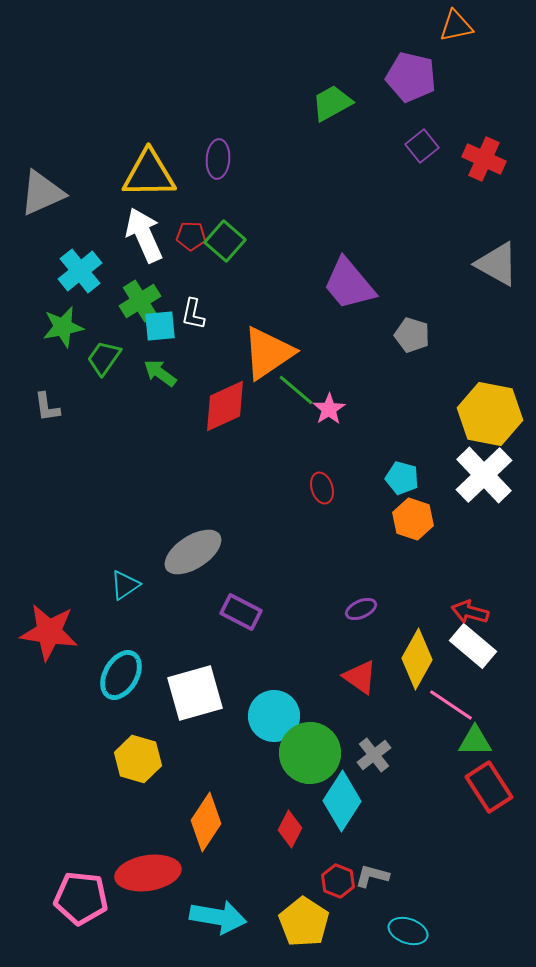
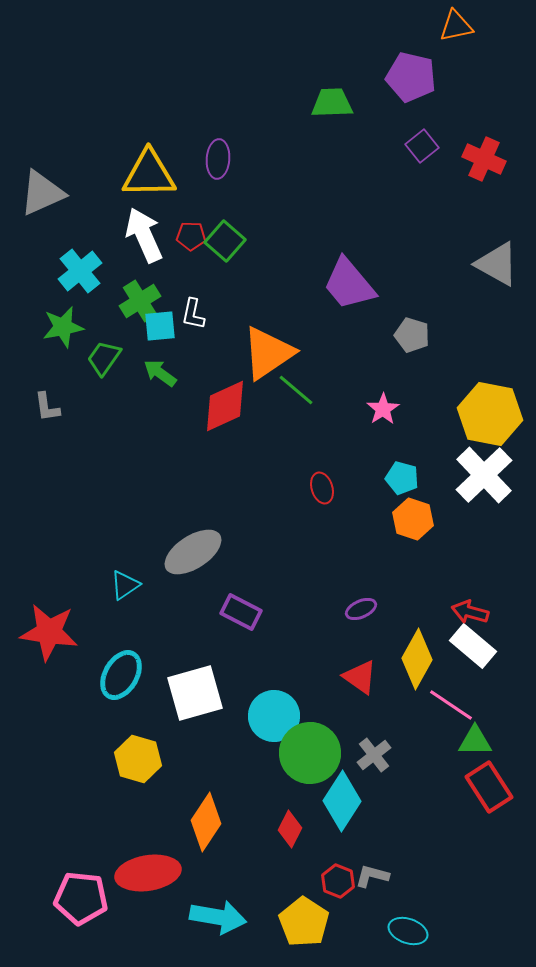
green trapezoid at (332, 103): rotated 27 degrees clockwise
pink star at (329, 409): moved 54 px right
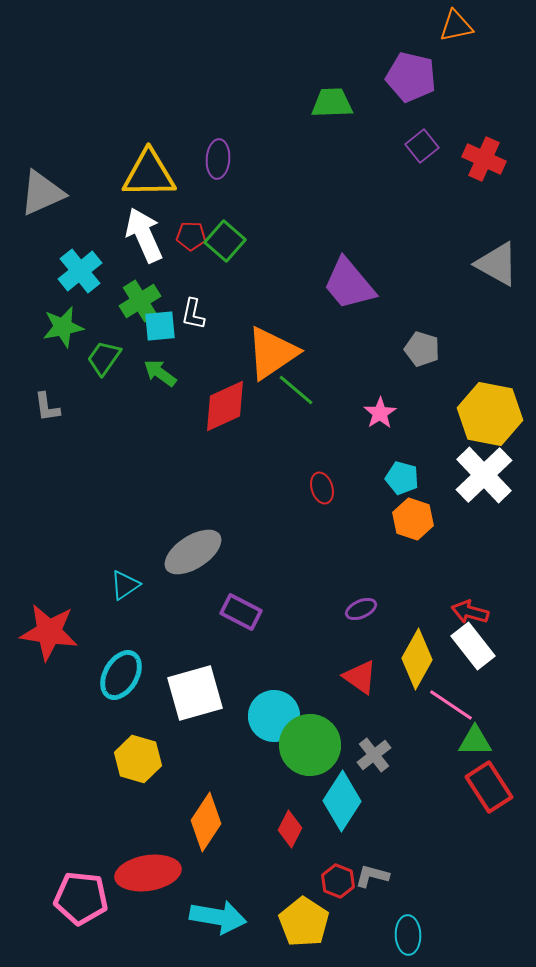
gray pentagon at (412, 335): moved 10 px right, 14 px down
orange triangle at (268, 353): moved 4 px right
pink star at (383, 409): moved 3 px left, 4 px down
white rectangle at (473, 646): rotated 12 degrees clockwise
green circle at (310, 753): moved 8 px up
cyan ellipse at (408, 931): moved 4 px down; rotated 69 degrees clockwise
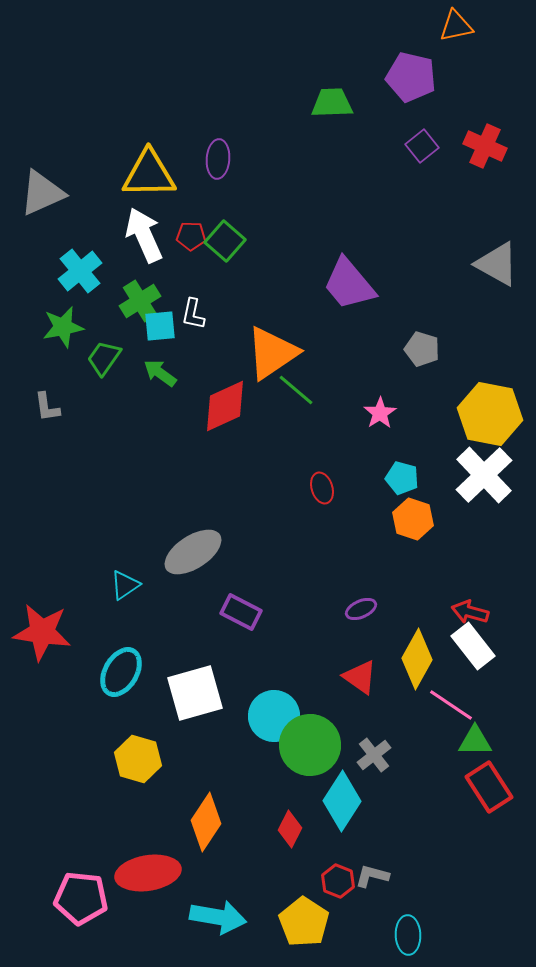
red cross at (484, 159): moved 1 px right, 13 px up
red star at (49, 632): moved 7 px left
cyan ellipse at (121, 675): moved 3 px up
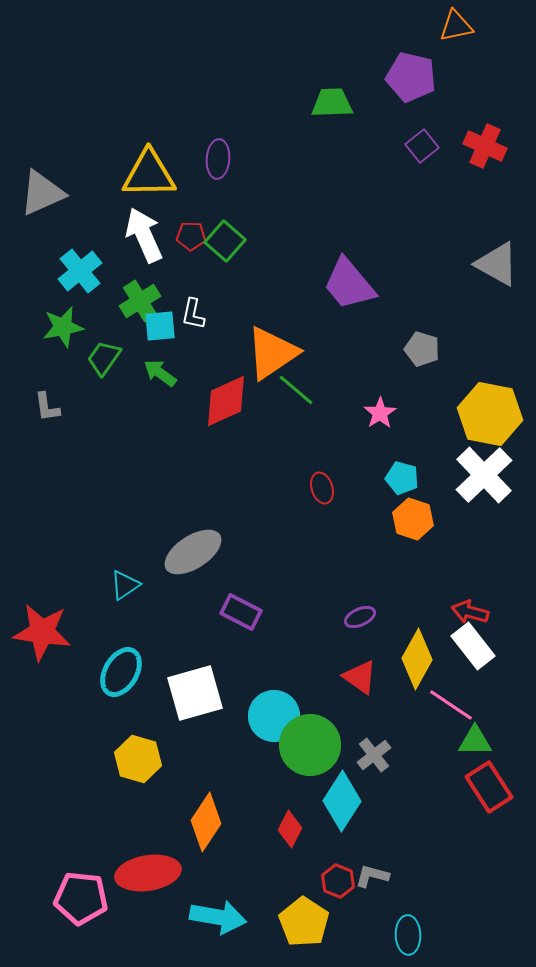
red diamond at (225, 406): moved 1 px right, 5 px up
purple ellipse at (361, 609): moved 1 px left, 8 px down
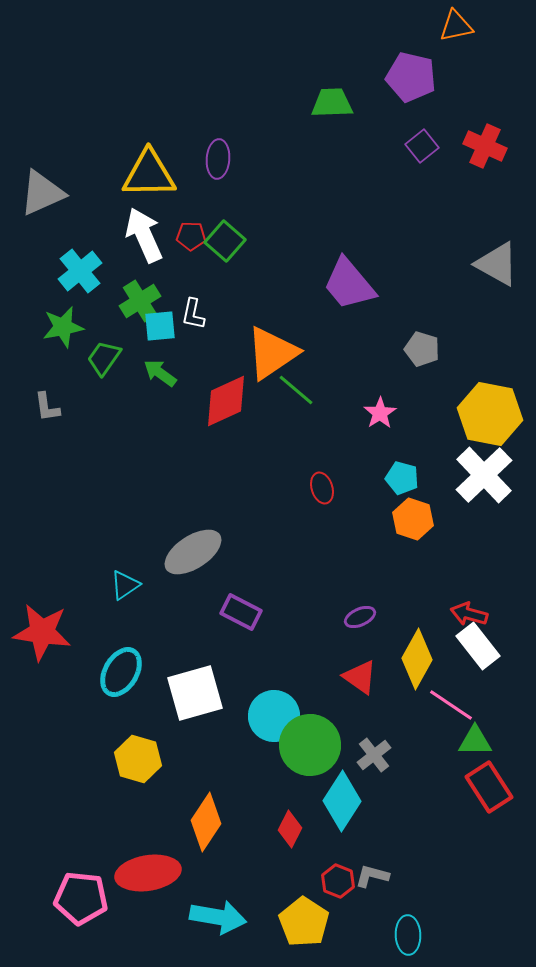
red arrow at (470, 612): moved 1 px left, 2 px down
white rectangle at (473, 646): moved 5 px right
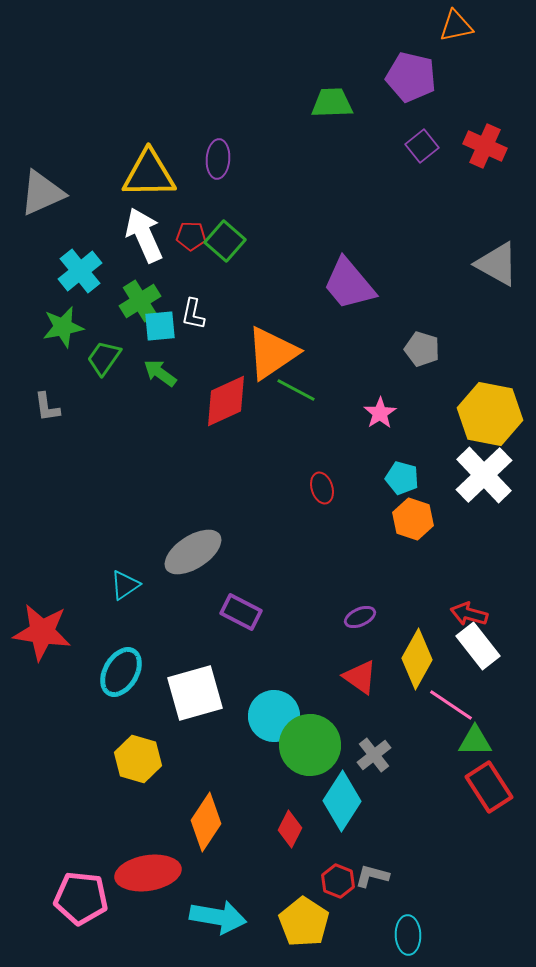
green line at (296, 390): rotated 12 degrees counterclockwise
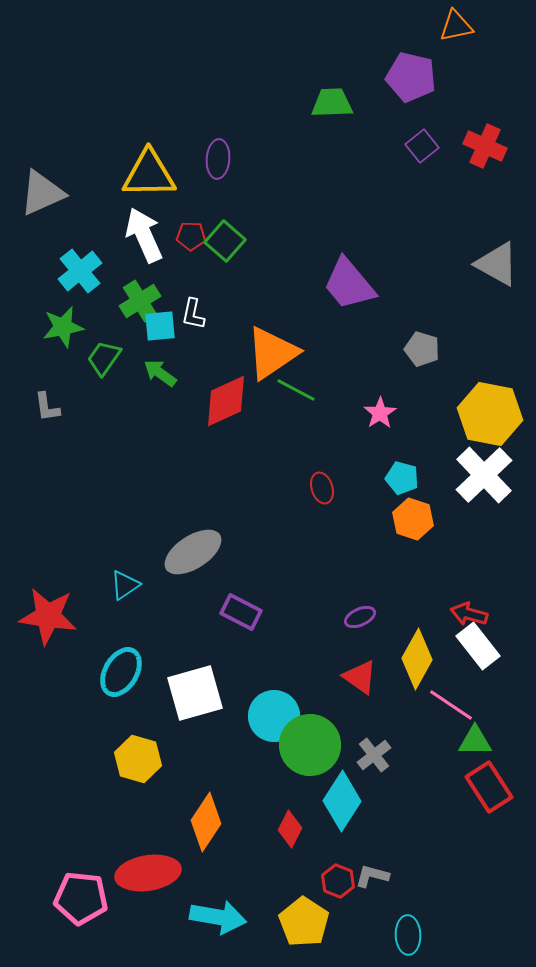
red star at (42, 632): moved 6 px right, 16 px up
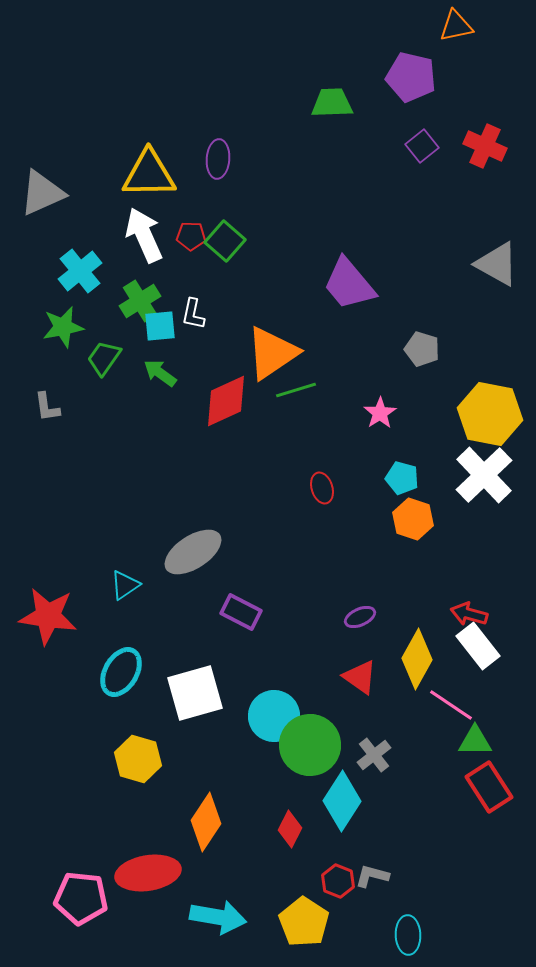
green line at (296, 390): rotated 45 degrees counterclockwise
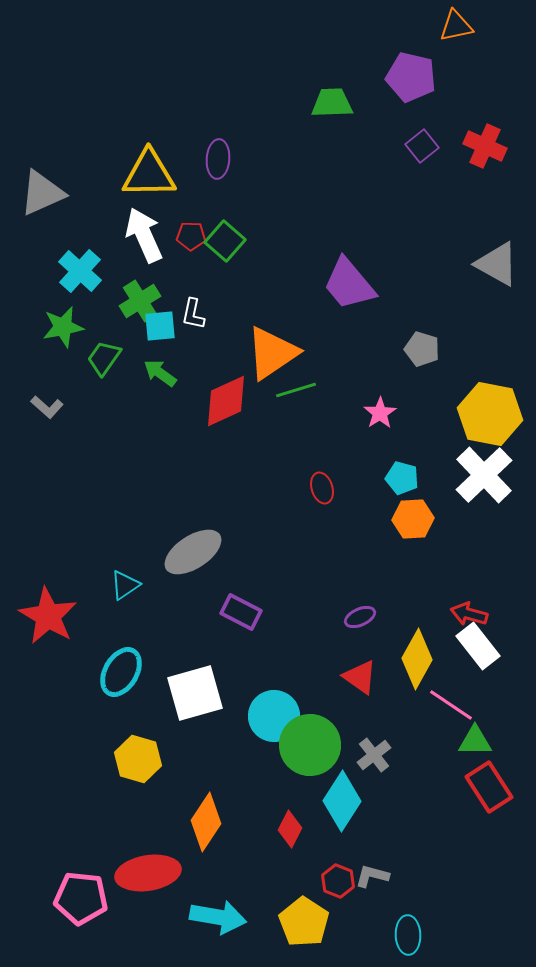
cyan cross at (80, 271): rotated 9 degrees counterclockwise
gray L-shape at (47, 407): rotated 40 degrees counterclockwise
orange hexagon at (413, 519): rotated 21 degrees counterclockwise
red star at (48, 616): rotated 22 degrees clockwise
